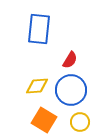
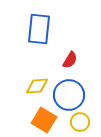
blue circle: moved 2 px left, 5 px down
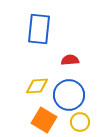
red semicircle: rotated 126 degrees counterclockwise
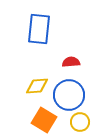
red semicircle: moved 1 px right, 2 px down
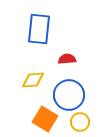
red semicircle: moved 4 px left, 3 px up
yellow diamond: moved 4 px left, 6 px up
orange square: moved 1 px right, 1 px up
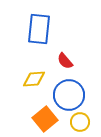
red semicircle: moved 2 px left, 2 px down; rotated 126 degrees counterclockwise
yellow diamond: moved 1 px right, 1 px up
orange square: rotated 20 degrees clockwise
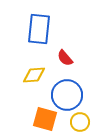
red semicircle: moved 3 px up
yellow diamond: moved 4 px up
blue circle: moved 2 px left
orange square: rotated 35 degrees counterclockwise
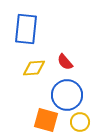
blue rectangle: moved 13 px left
red semicircle: moved 4 px down
yellow diamond: moved 7 px up
orange square: moved 1 px right, 1 px down
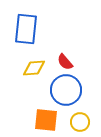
blue circle: moved 1 px left, 5 px up
orange square: rotated 10 degrees counterclockwise
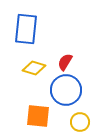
red semicircle: rotated 72 degrees clockwise
yellow diamond: rotated 20 degrees clockwise
orange square: moved 8 px left, 4 px up
